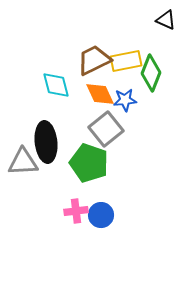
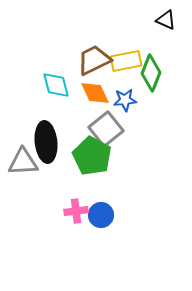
orange diamond: moved 5 px left, 1 px up
green pentagon: moved 3 px right, 7 px up; rotated 9 degrees clockwise
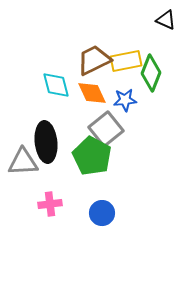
orange diamond: moved 3 px left
pink cross: moved 26 px left, 7 px up
blue circle: moved 1 px right, 2 px up
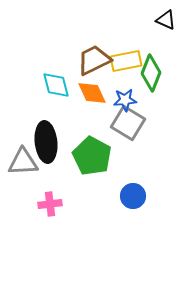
gray square: moved 22 px right, 6 px up; rotated 20 degrees counterclockwise
blue circle: moved 31 px right, 17 px up
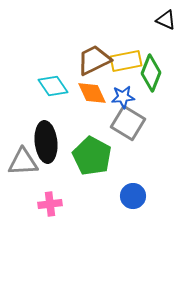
cyan diamond: moved 3 px left, 1 px down; rotated 20 degrees counterclockwise
blue star: moved 2 px left, 3 px up
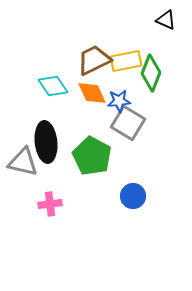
blue star: moved 4 px left, 4 px down
gray triangle: rotated 16 degrees clockwise
